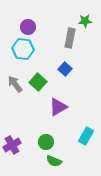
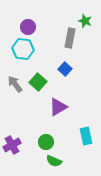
green star: rotated 24 degrees clockwise
cyan rectangle: rotated 42 degrees counterclockwise
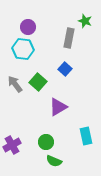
gray rectangle: moved 1 px left
